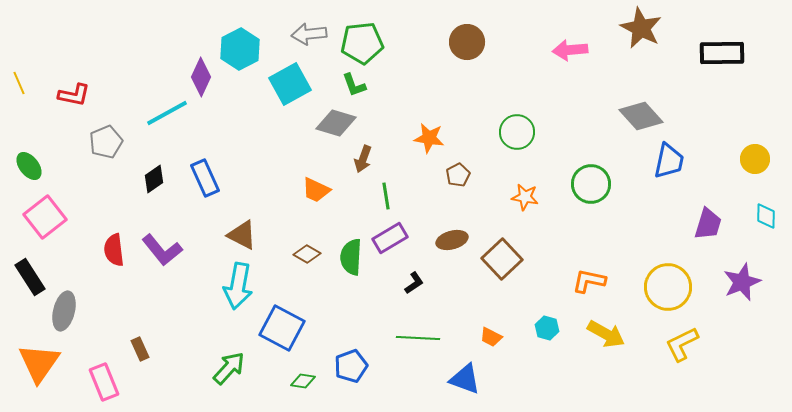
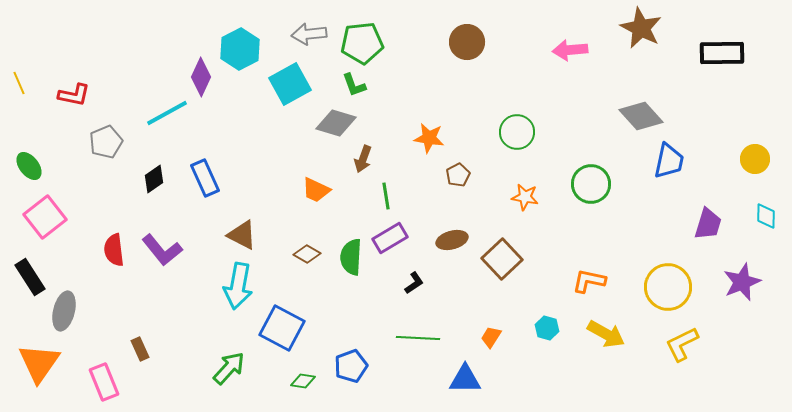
orange trapezoid at (491, 337): rotated 95 degrees clockwise
blue triangle at (465, 379): rotated 20 degrees counterclockwise
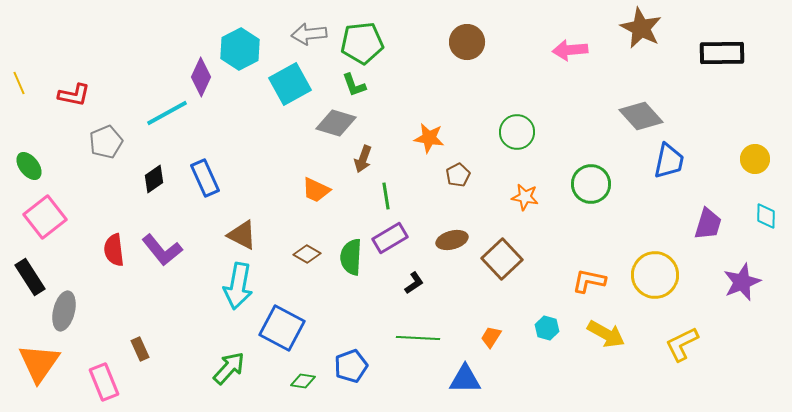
yellow circle at (668, 287): moved 13 px left, 12 px up
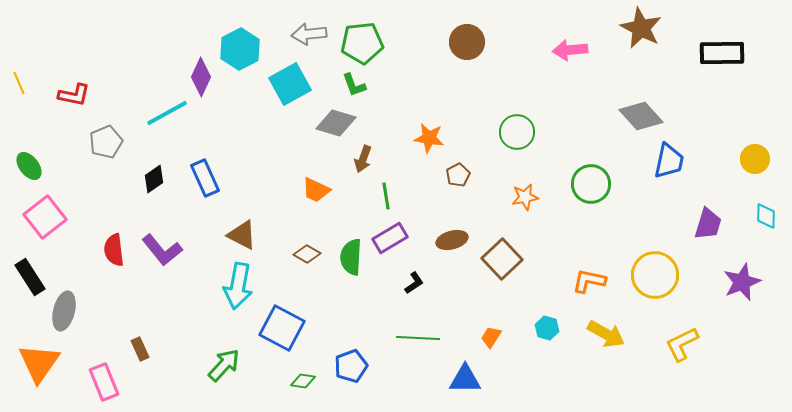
orange star at (525, 197): rotated 20 degrees counterclockwise
green arrow at (229, 368): moved 5 px left, 3 px up
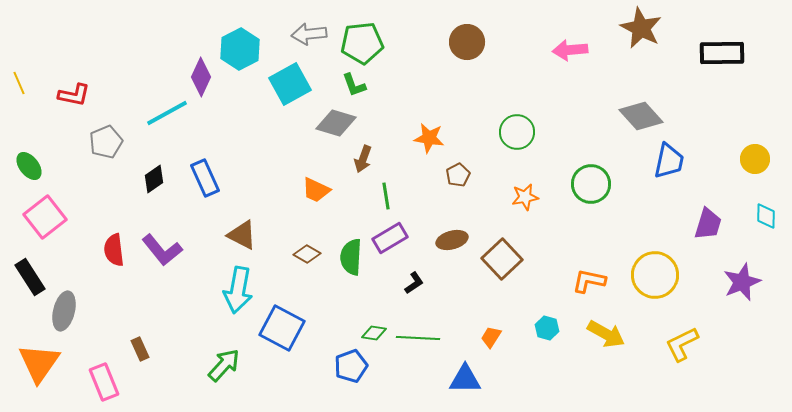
cyan arrow at (238, 286): moved 4 px down
green diamond at (303, 381): moved 71 px right, 48 px up
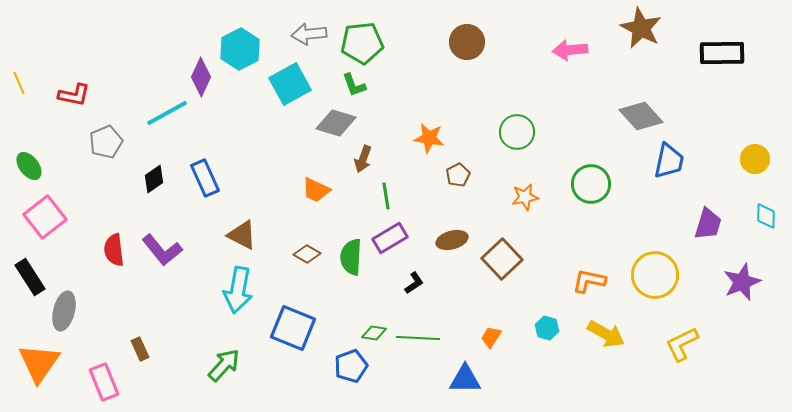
blue square at (282, 328): moved 11 px right; rotated 6 degrees counterclockwise
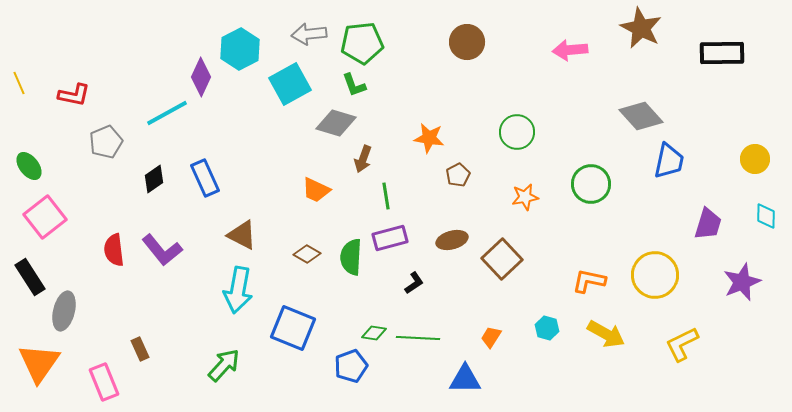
purple rectangle at (390, 238): rotated 16 degrees clockwise
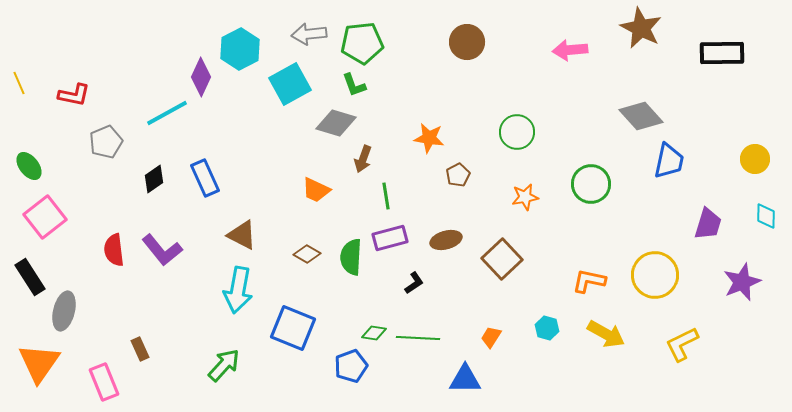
brown ellipse at (452, 240): moved 6 px left
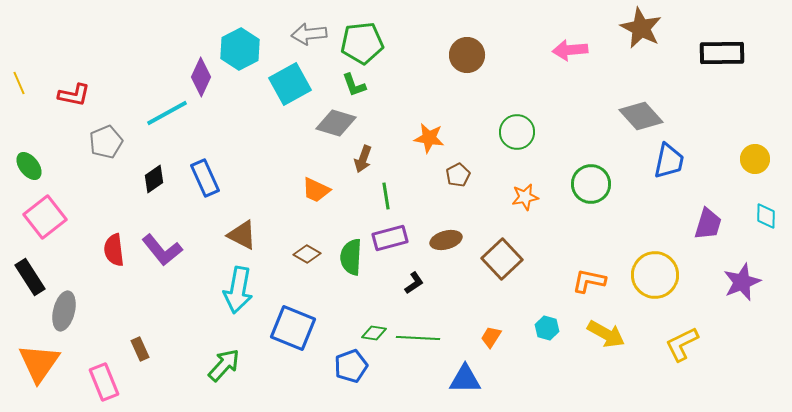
brown circle at (467, 42): moved 13 px down
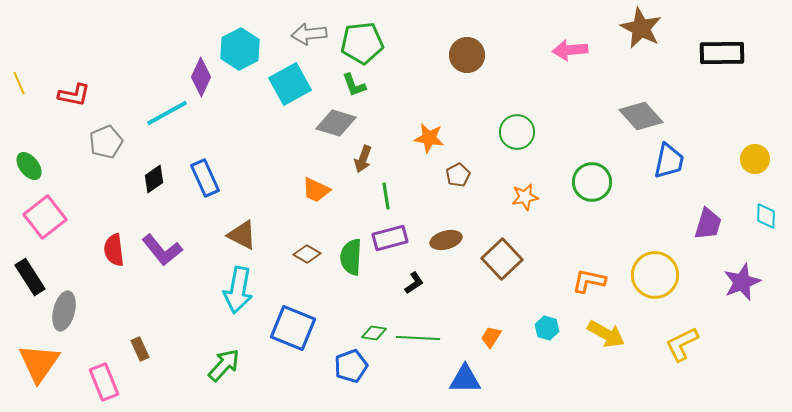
green circle at (591, 184): moved 1 px right, 2 px up
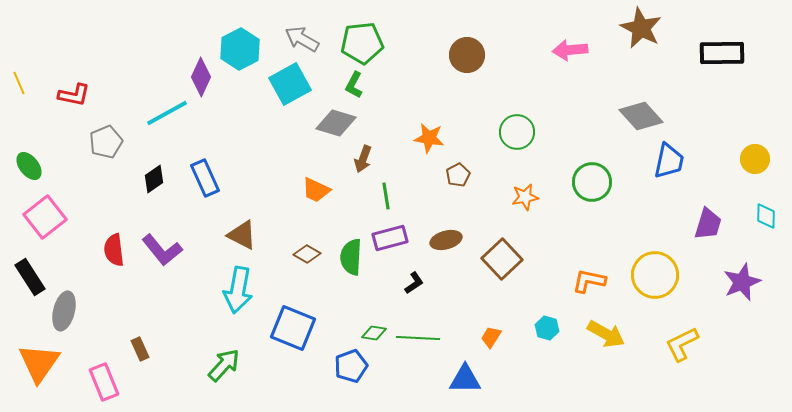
gray arrow at (309, 34): moved 7 px left, 5 px down; rotated 36 degrees clockwise
green L-shape at (354, 85): rotated 48 degrees clockwise
